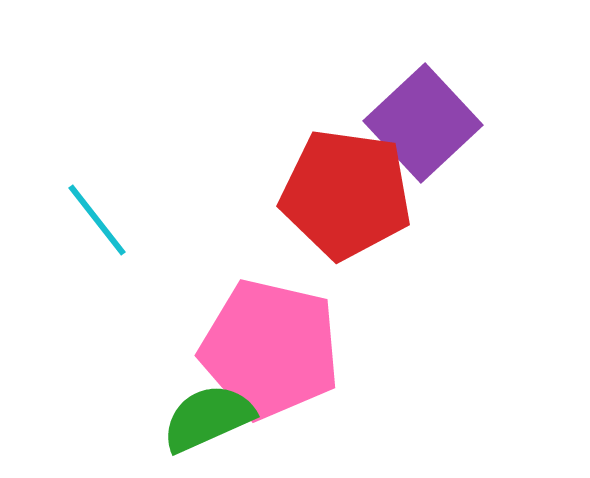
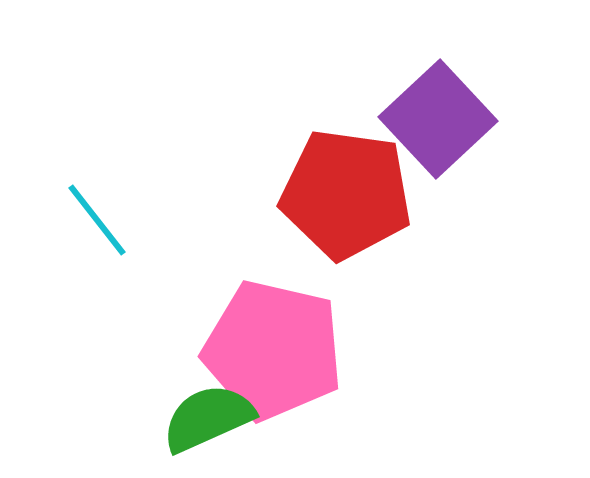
purple square: moved 15 px right, 4 px up
pink pentagon: moved 3 px right, 1 px down
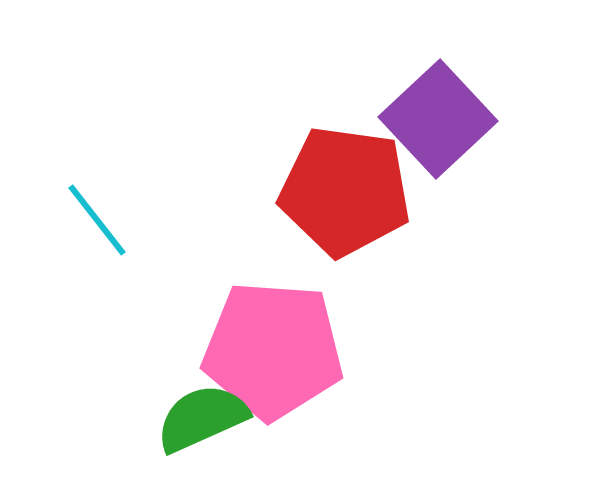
red pentagon: moved 1 px left, 3 px up
pink pentagon: rotated 9 degrees counterclockwise
green semicircle: moved 6 px left
